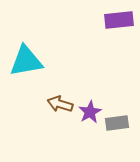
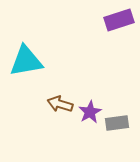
purple rectangle: rotated 12 degrees counterclockwise
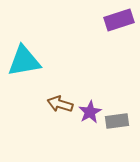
cyan triangle: moved 2 px left
gray rectangle: moved 2 px up
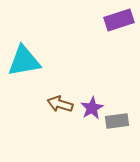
purple star: moved 2 px right, 4 px up
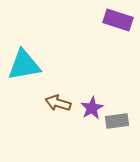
purple rectangle: moved 1 px left; rotated 36 degrees clockwise
cyan triangle: moved 4 px down
brown arrow: moved 2 px left, 1 px up
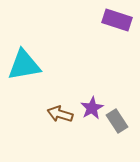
purple rectangle: moved 1 px left
brown arrow: moved 2 px right, 11 px down
gray rectangle: rotated 65 degrees clockwise
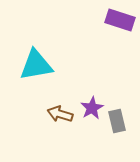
purple rectangle: moved 3 px right
cyan triangle: moved 12 px right
gray rectangle: rotated 20 degrees clockwise
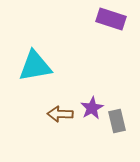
purple rectangle: moved 9 px left, 1 px up
cyan triangle: moved 1 px left, 1 px down
brown arrow: rotated 15 degrees counterclockwise
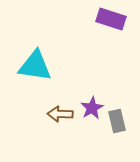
cyan triangle: rotated 18 degrees clockwise
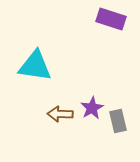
gray rectangle: moved 1 px right
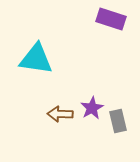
cyan triangle: moved 1 px right, 7 px up
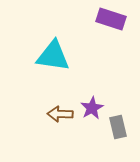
cyan triangle: moved 17 px right, 3 px up
gray rectangle: moved 6 px down
